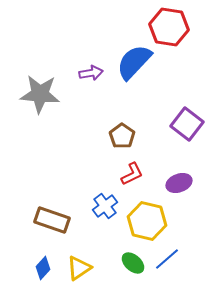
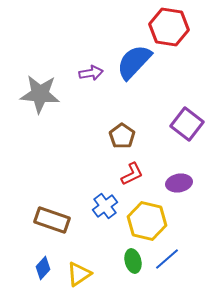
purple ellipse: rotated 10 degrees clockwise
green ellipse: moved 2 px up; rotated 35 degrees clockwise
yellow triangle: moved 6 px down
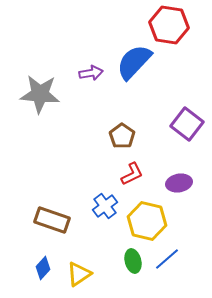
red hexagon: moved 2 px up
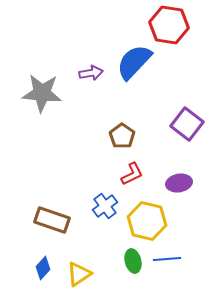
gray star: moved 2 px right, 1 px up
blue line: rotated 36 degrees clockwise
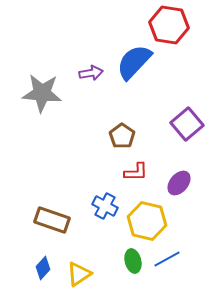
purple square: rotated 12 degrees clockwise
red L-shape: moved 4 px right, 2 px up; rotated 25 degrees clockwise
purple ellipse: rotated 40 degrees counterclockwise
blue cross: rotated 25 degrees counterclockwise
blue line: rotated 24 degrees counterclockwise
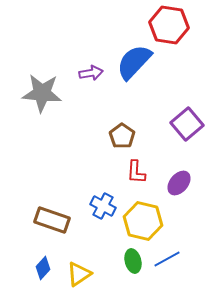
red L-shape: rotated 95 degrees clockwise
blue cross: moved 2 px left
yellow hexagon: moved 4 px left
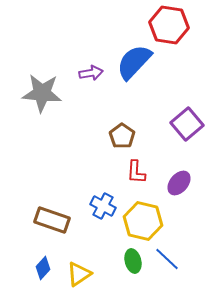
blue line: rotated 72 degrees clockwise
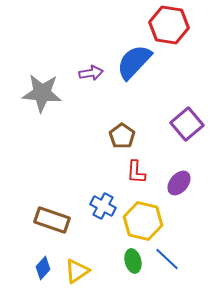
yellow triangle: moved 2 px left, 3 px up
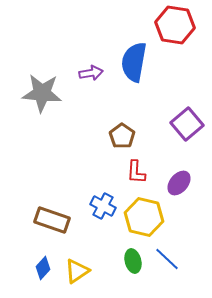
red hexagon: moved 6 px right
blue semicircle: rotated 33 degrees counterclockwise
yellow hexagon: moved 1 px right, 4 px up
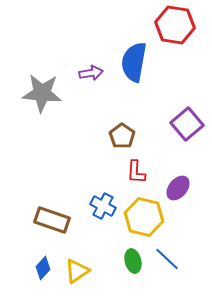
purple ellipse: moved 1 px left, 5 px down
